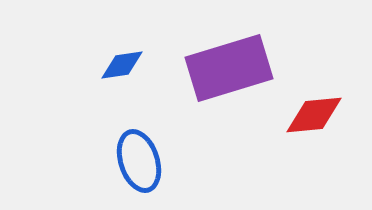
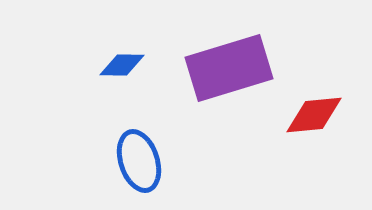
blue diamond: rotated 9 degrees clockwise
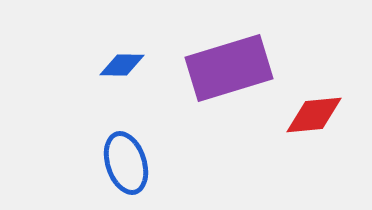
blue ellipse: moved 13 px left, 2 px down
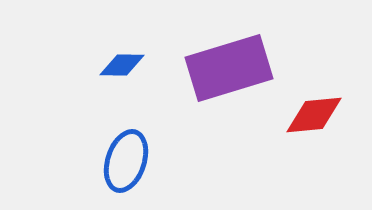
blue ellipse: moved 2 px up; rotated 36 degrees clockwise
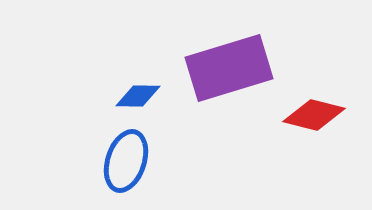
blue diamond: moved 16 px right, 31 px down
red diamond: rotated 20 degrees clockwise
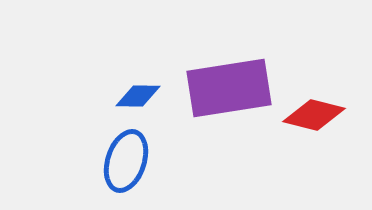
purple rectangle: moved 20 px down; rotated 8 degrees clockwise
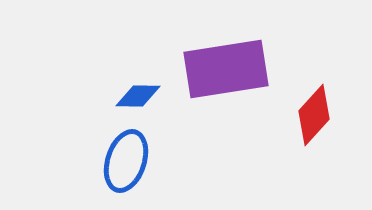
purple rectangle: moved 3 px left, 19 px up
red diamond: rotated 62 degrees counterclockwise
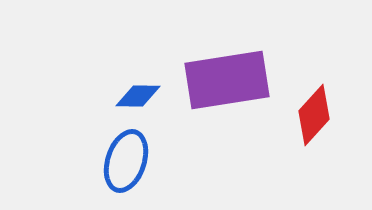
purple rectangle: moved 1 px right, 11 px down
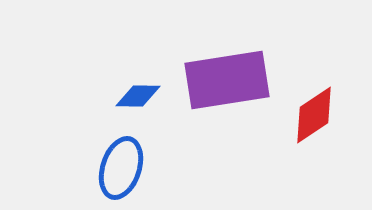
red diamond: rotated 14 degrees clockwise
blue ellipse: moved 5 px left, 7 px down
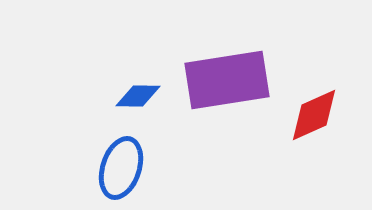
red diamond: rotated 10 degrees clockwise
